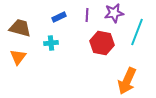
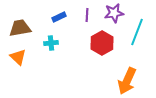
brown trapezoid: rotated 25 degrees counterclockwise
red hexagon: rotated 20 degrees clockwise
orange triangle: rotated 24 degrees counterclockwise
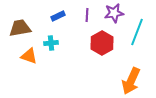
blue rectangle: moved 1 px left, 1 px up
orange triangle: moved 11 px right, 1 px up; rotated 24 degrees counterclockwise
orange arrow: moved 4 px right
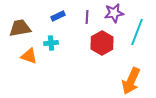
purple line: moved 2 px down
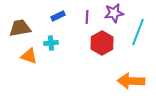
cyan line: moved 1 px right
orange arrow: rotated 68 degrees clockwise
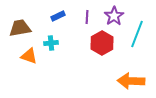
purple star: moved 3 px down; rotated 24 degrees counterclockwise
cyan line: moved 1 px left, 2 px down
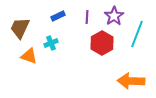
brown trapezoid: rotated 55 degrees counterclockwise
cyan cross: rotated 16 degrees counterclockwise
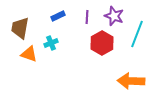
purple star: rotated 18 degrees counterclockwise
brown trapezoid: rotated 15 degrees counterclockwise
orange triangle: moved 2 px up
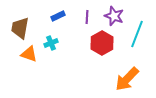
orange arrow: moved 4 px left, 2 px up; rotated 48 degrees counterclockwise
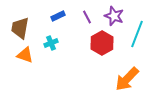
purple line: rotated 32 degrees counterclockwise
orange triangle: moved 4 px left, 1 px down
